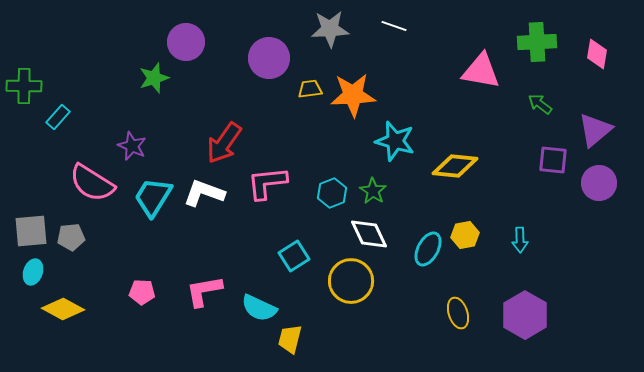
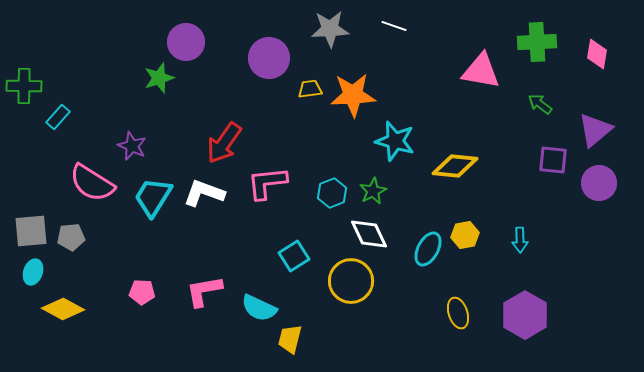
green star at (154, 78): moved 5 px right
green star at (373, 191): rotated 12 degrees clockwise
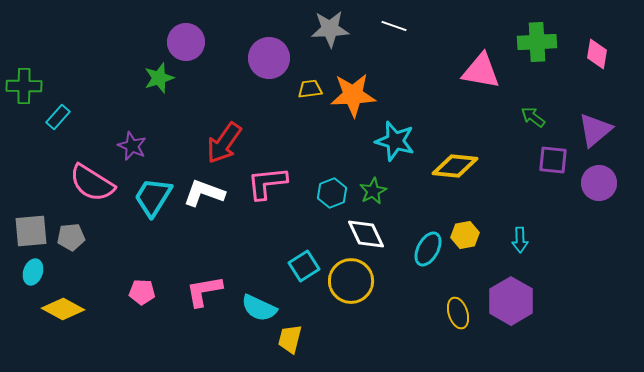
green arrow at (540, 104): moved 7 px left, 13 px down
white diamond at (369, 234): moved 3 px left
cyan square at (294, 256): moved 10 px right, 10 px down
purple hexagon at (525, 315): moved 14 px left, 14 px up
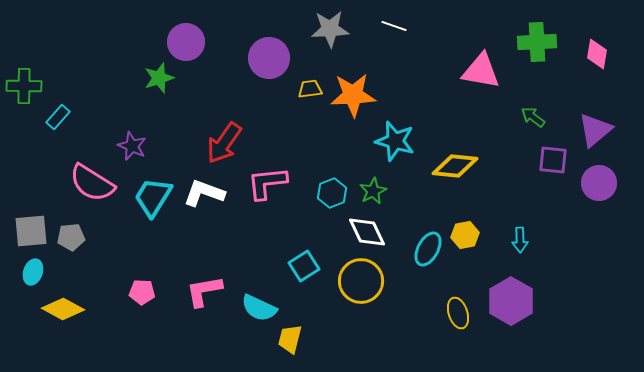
white diamond at (366, 234): moved 1 px right, 2 px up
yellow circle at (351, 281): moved 10 px right
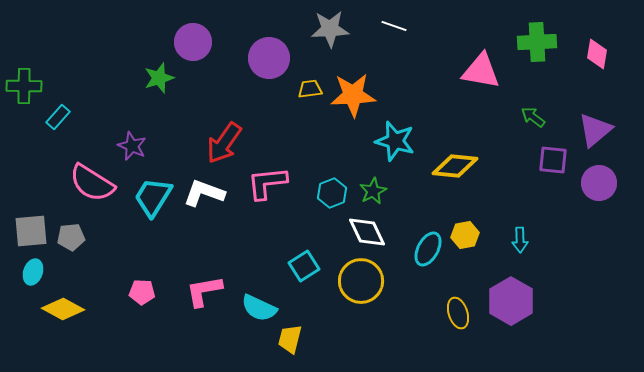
purple circle at (186, 42): moved 7 px right
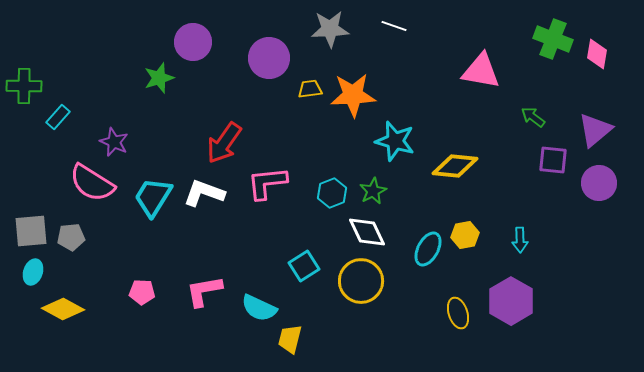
green cross at (537, 42): moved 16 px right, 3 px up; rotated 24 degrees clockwise
purple star at (132, 146): moved 18 px left, 4 px up
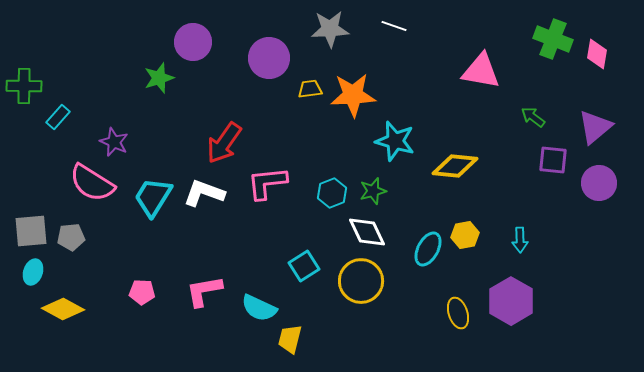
purple triangle at (595, 130): moved 3 px up
green star at (373, 191): rotated 12 degrees clockwise
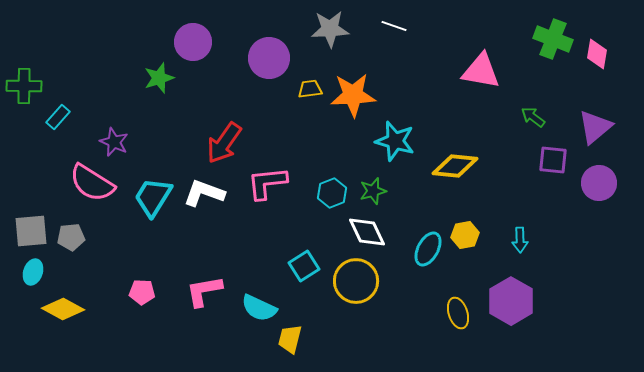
yellow circle at (361, 281): moved 5 px left
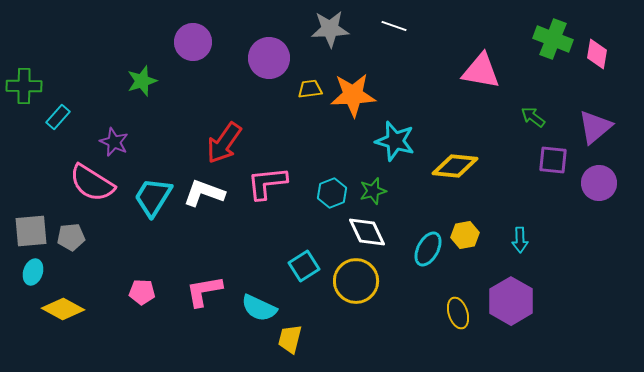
green star at (159, 78): moved 17 px left, 3 px down
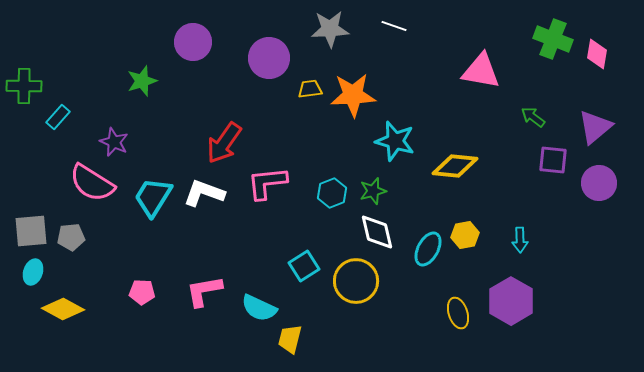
white diamond at (367, 232): moved 10 px right; rotated 12 degrees clockwise
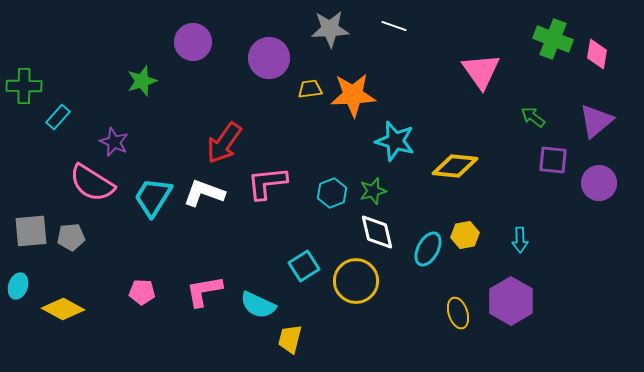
pink triangle at (481, 71): rotated 45 degrees clockwise
purple triangle at (595, 127): moved 1 px right, 6 px up
cyan ellipse at (33, 272): moved 15 px left, 14 px down
cyan semicircle at (259, 308): moved 1 px left, 3 px up
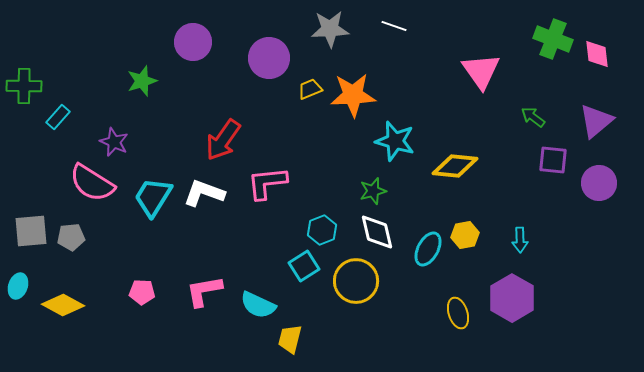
pink diamond at (597, 54): rotated 16 degrees counterclockwise
yellow trapezoid at (310, 89): rotated 15 degrees counterclockwise
red arrow at (224, 143): moved 1 px left, 3 px up
cyan hexagon at (332, 193): moved 10 px left, 37 px down
purple hexagon at (511, 301): moved 1 px right, 3 px up
yellow diamond at (63, 309): moved 4 px up
